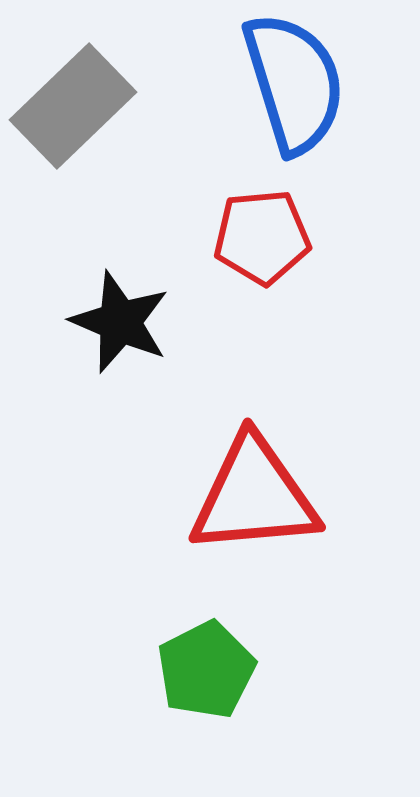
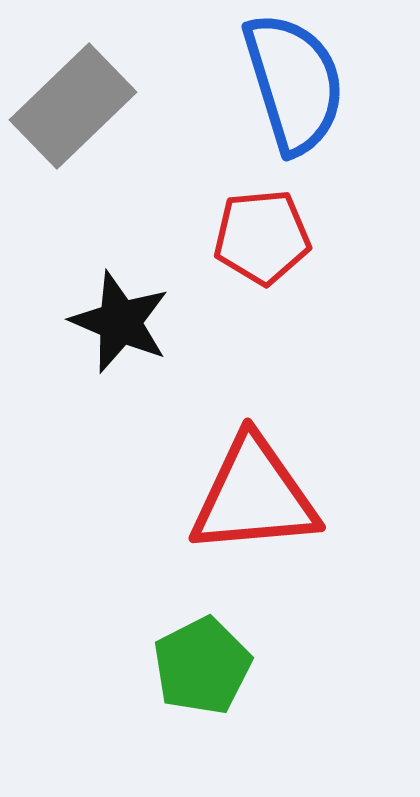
green pentagon: moved 4 px left, 4 px up
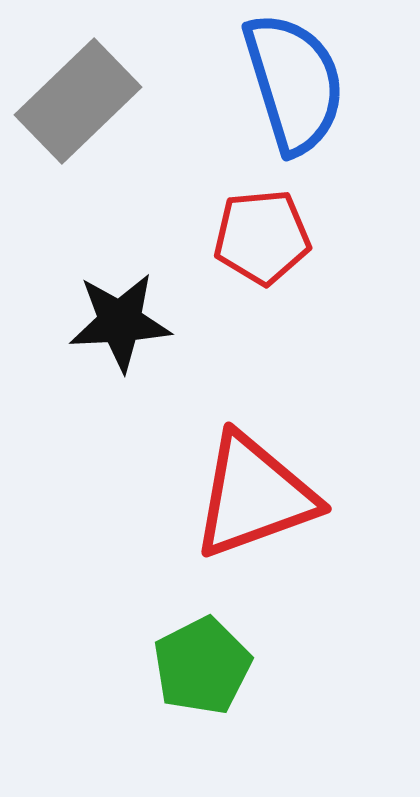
gray rectangle: moved 5 px right, 5 px up
black star: rotated 26 degrees counterclockwise
red triangle: rotated 15 degrees counterclockwise
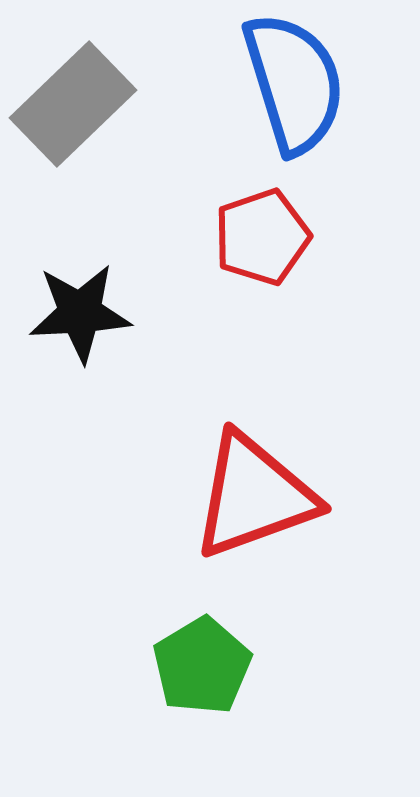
gray rectangle: moved 5 px left, 3 px down
red pentagon: rotated 14 degrees counterclockwise
black star: moved 40 px left, 9 px up
green pentagon: rotated 4 degrees counterclockwise
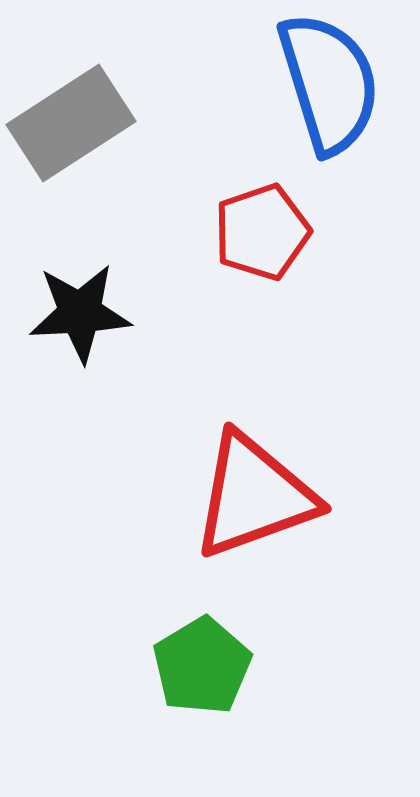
blue semicircle: moved 35 px right
gray rectangle: moved 2 px left, 19 px down; rotated 11 degrees clockwise
red pentagon: moved 5 px up
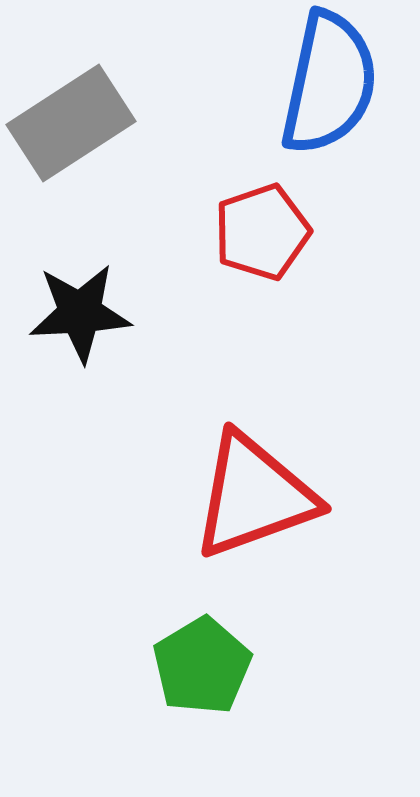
blue semicircle: rotated 29 degrees clockwise
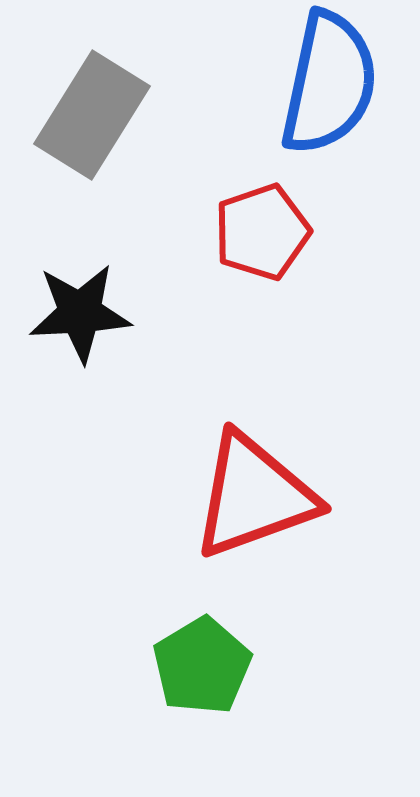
gray rectangle: moved 21 px right, 8 px up; rotated 25 degrees counterclockwise
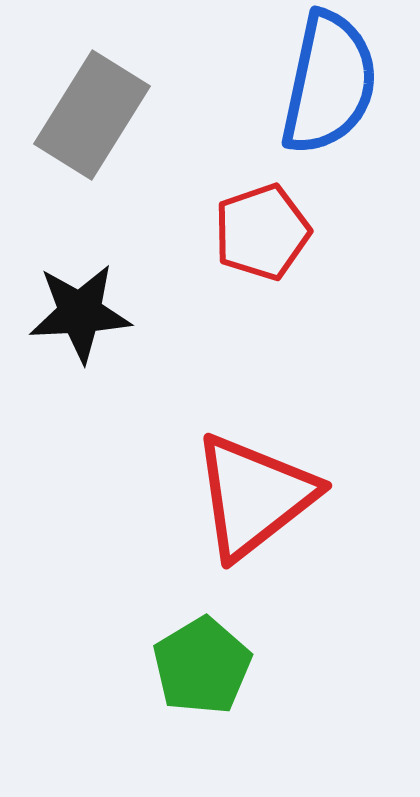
red triangle: rotated 18 degrees counterclockwise
